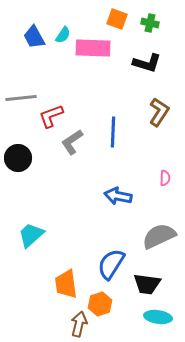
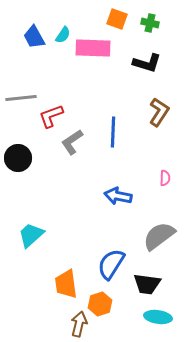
gray semicircle: rotated 12 degrees counterclockwise
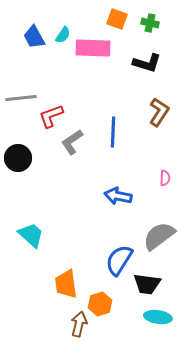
cyan trapezoid: rotated 84 degrees clockwise
blue semicircle: moved 8 px right, 4 px up
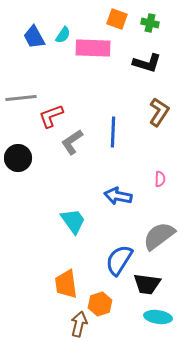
pink semicircle: moved 5 px left, 1 px down
cyan trapezoid: moved 42 px right, 14 px up; rotated 12 degrees clockwise
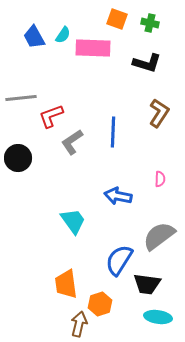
brown L-shape: moved 1 px down
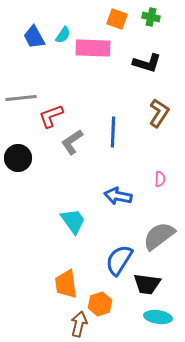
green cross: moved 1 px right, 6 px up
